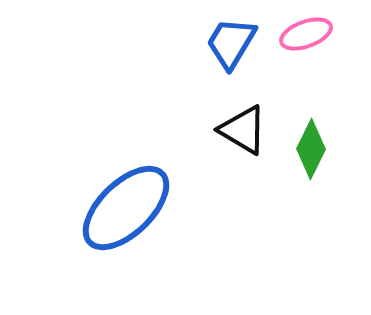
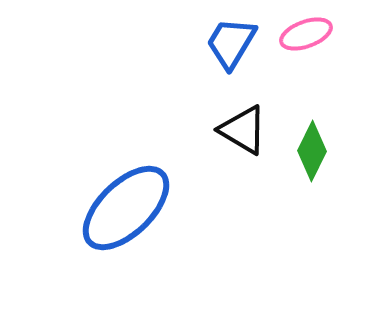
green diamond: moved 1 px right, 2 px down
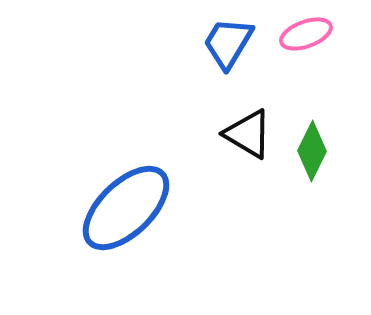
blue trapezoid: moved 3 px left
black triangle: moved 5 px right, 4 px down
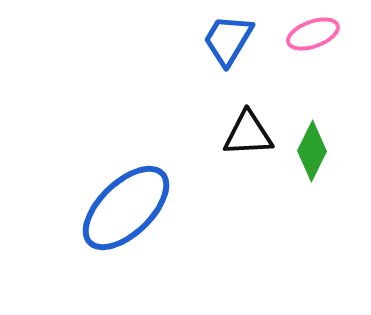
pink ellipse: moved 7 px right
blue trapezoid: moved 3 px up
black triangle: rotated 34 degrees counterclockwise
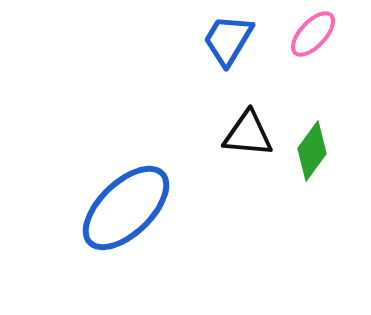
pink ellipse: rotated 27 degrees counterclockwise
black triangle: rotated 8 degrees clockwise
green diamond: rotated 10 degrees clockwise
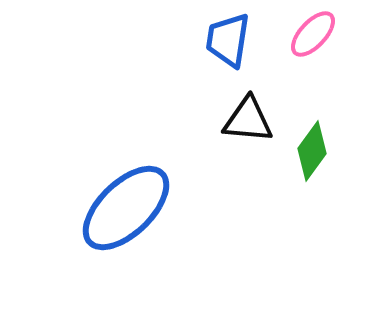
blue trapezoid: rotated 22 degrees counterclockwise
black triangle: moved 14 px up
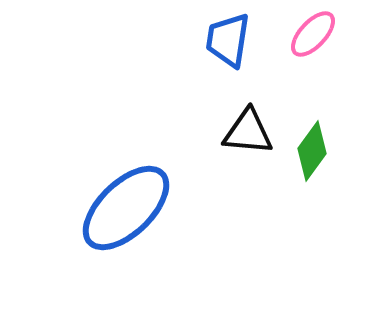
black triangle: moved 12 px down
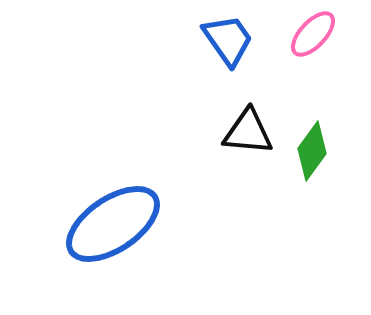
blue trapezoid: rotated 136 degrees clockwise
blue ellipse: moved 13 px left, 16 px down; rotated 10 degrees clockwise
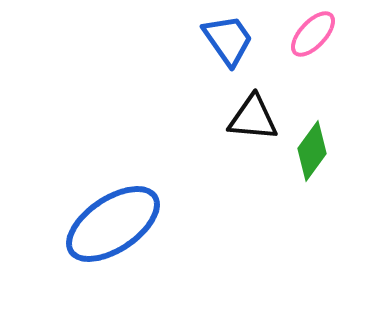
black triangle: moved 5 px right, 14 px up
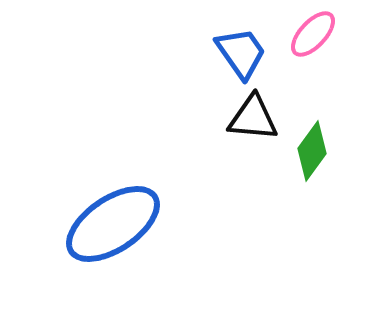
blue trapezoid: moved 13 px right, 13 px down
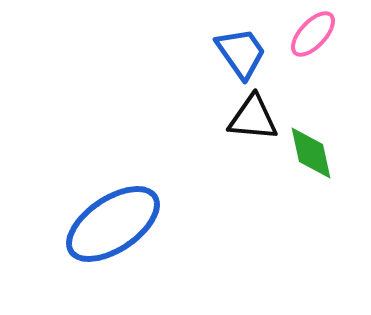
green diamond: moved 1 px left, 2 px down; rotated 48 degrees counterclockwise
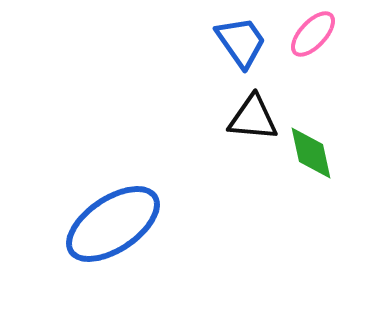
blue trapezoid: moved 11 px up
